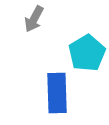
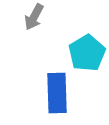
gray arrow: moved 2 px up
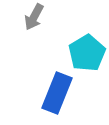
blue rectangle: rotated 24 degrees clockwise
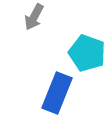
cyan pentagon: rotated 21 degrees counterclockwise
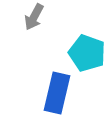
blue rectangle: rotated 9 degrees counterclockwise
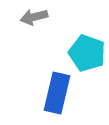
gray arrow: rotated 48 degrees clockwise
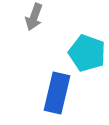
gray arrow: rotated 56 degrees counterclockwise
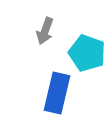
gray arrow: moved 11 px right, 14 px down
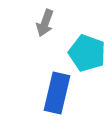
gray arrow: moved 8 px up
